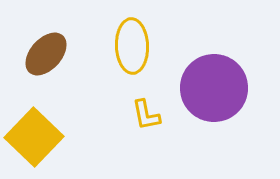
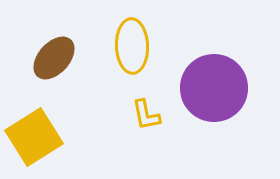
brown ellipse: moved 8 px right, 4 px down
yellow square: rotated 14 degrees clockwise
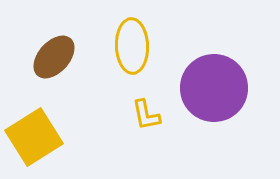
brown ellipse: moved 1 px up
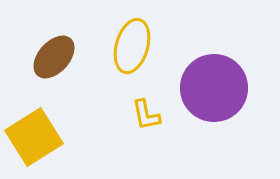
yellow ellipse: rotated 18 degrees clockwise
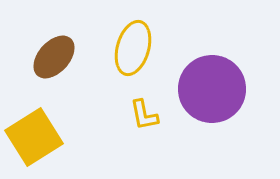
yellow ellipse: moved 1 px right, 2 px down
purple circle: moved 2 px left, 1 px down
yellow L-shape: moved 2 px left
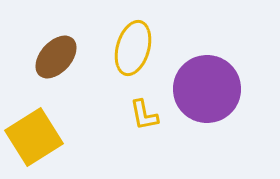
brown ellipse: moved 2 px right
purple circle: moved 5 px left
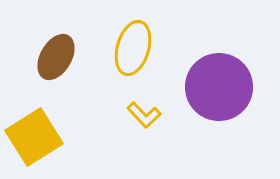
brown ellipse: rotated 12 degrees counterclockwise
purple circle: moved 12 px right, 2 px up
yellow L-shape: rotated 32 degrees counterclockwise
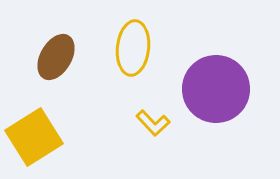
yellow ellipse: rotated 10 degrees counterclockwise
purple circle: moved 3 px left, 2 px down
yellow L-shape: moved 9 px right, 8 px down
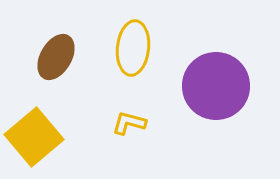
purple circle: moved 3 px up
yellow L-shape: moved 24 px left; rotated 148 degrees clockwise
yellow square: rotated 8 degrees counterclockwise
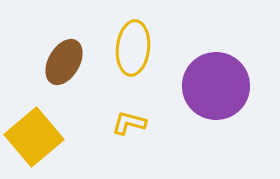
brown ellipse: moved 8 px right, 5 px down
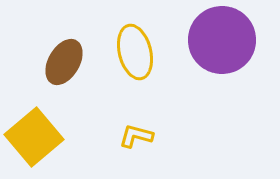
yellow ellipse: moved 2 px right, 4 px down; rotated 20 degrees counterclockwise
purple circle: moved 6 px right, 46 px up
yellow L-shape: moved 7 px right, 13 px down
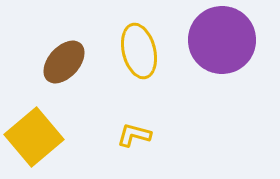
yellow ellipse: moved 4 px right, 1 px up
brown ellipse: rotated 12 degrees clockwise
yellow L-shape: moved 2 px left, 1 px up
